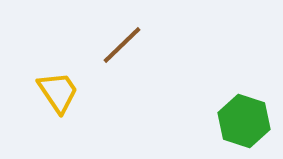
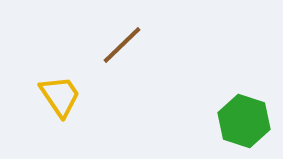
yellow trapezoid: moved 2 px right, 4 px down
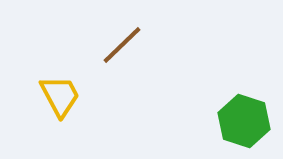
yellow trapezoid: rotated 6 degrees clockwise
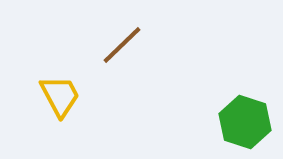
green hexagon: moved 1 px right, 1 px down
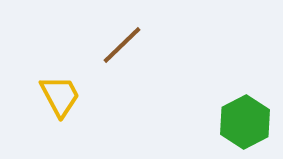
green hexagon: rotated 15 degrees clockwise
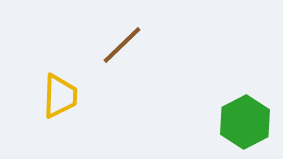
yellow trapezoid: rotated 30 degrees clockwise
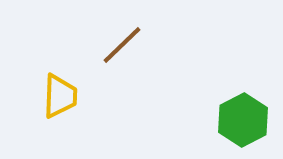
green hexagon: moved 2 px left, 2 px up
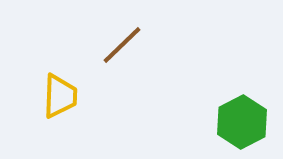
green hexagon: moved 1 px left, 2 px down
